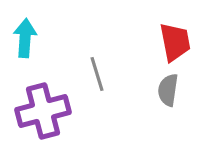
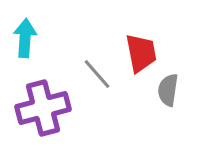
red trapezoid: moved 34 px left, 11 px down
gray line: rotated 24 degrees counterclockwise
purple cross: moved 3 px up
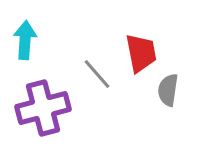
cyan arrow: moved 2 px down
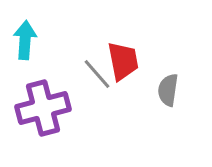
red trapezoid: moved 18 px left, 8 px down
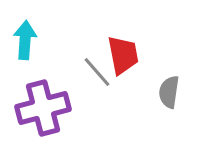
red trapezoid: moved 6 px up
gray line: moved 2 px up
gray semicircle: moved 1 px right, 2 px down
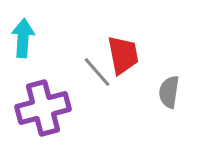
cyan arrow: moved 2 px left, 2 px up
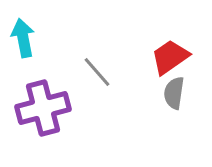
cyan arrow: rotated 15 degrees counterclockwise
red trapezoid: moved 47 px right, 2 px down; rotated 114 degrees counterclockwise
gray semicircle: moved 5 px right, 1 px down
